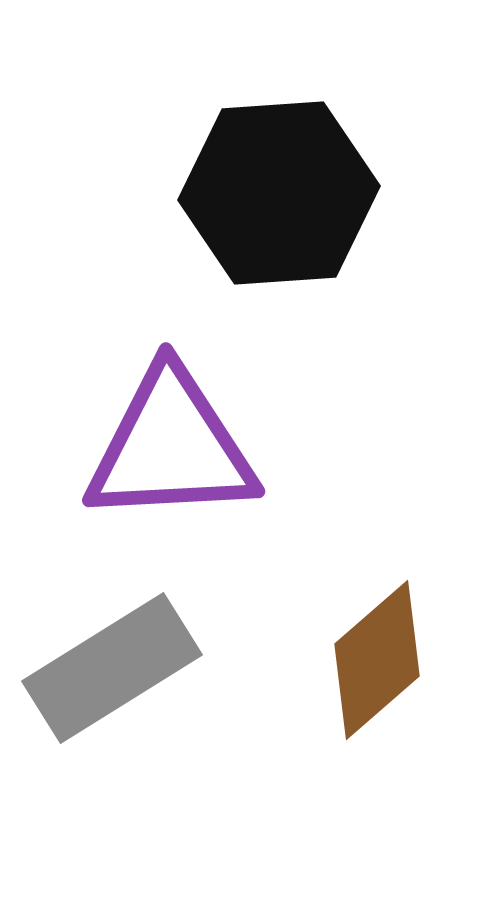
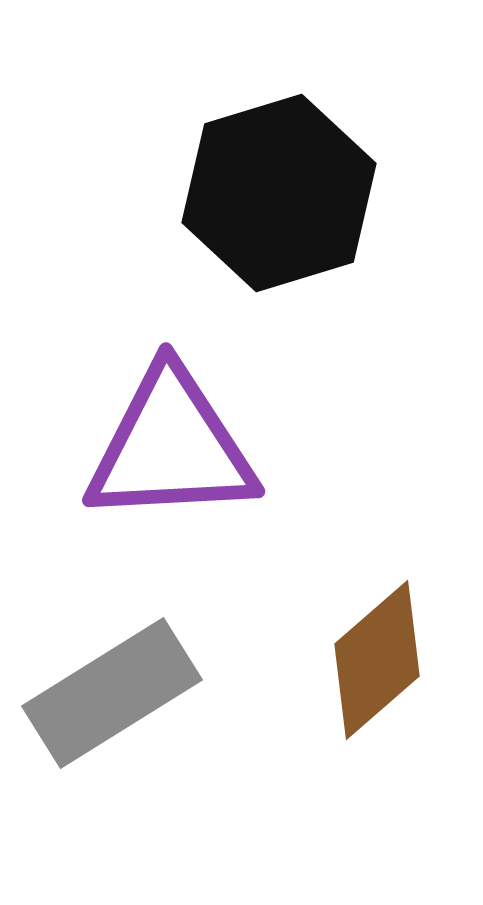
black hexagon: rotated 13 degrees counterclockwise
gray rectangle: moved 25 px down
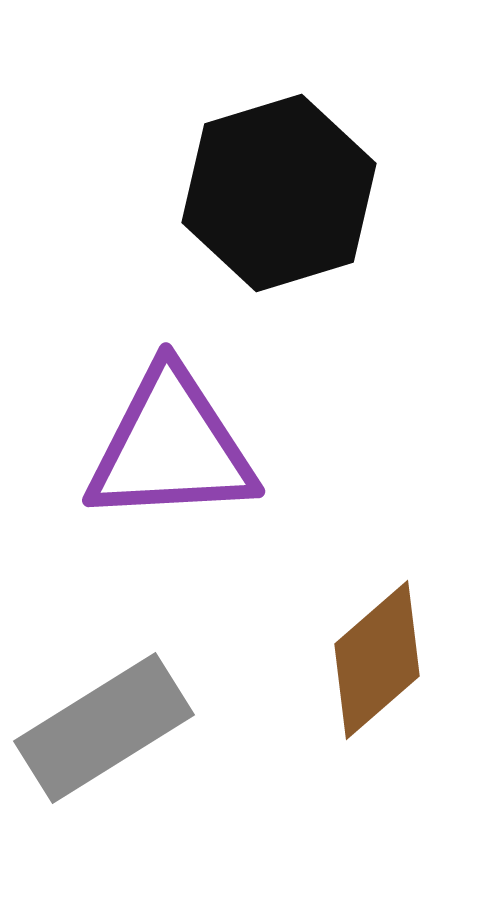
gray rectangle: moved 8 px left, 35 px down
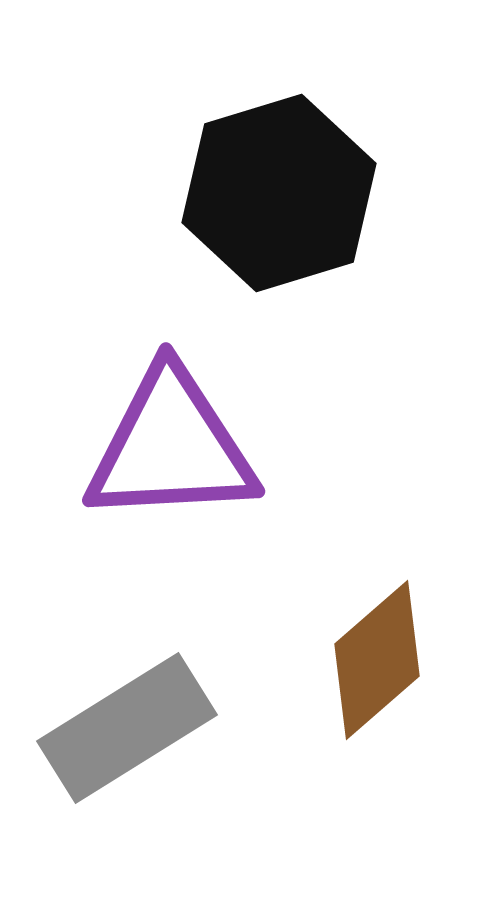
gray rectangle: moved 23 px right
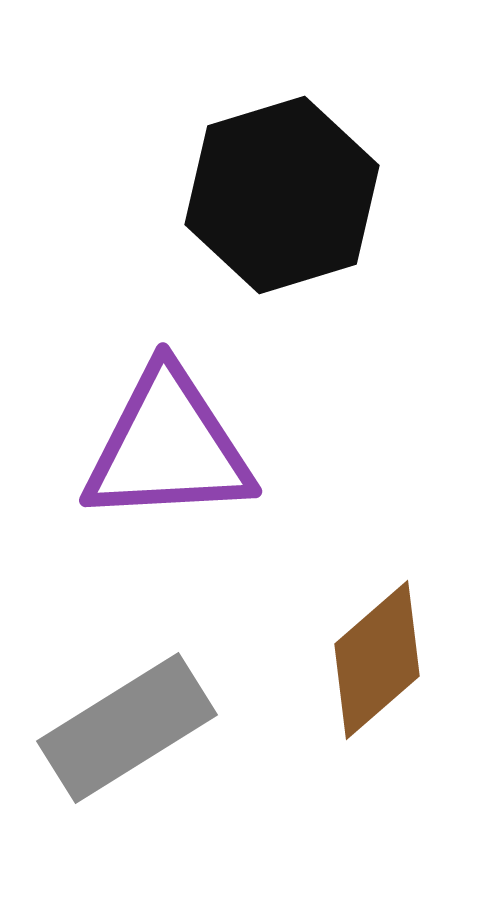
black hexagon: moved 3 px right, 2 px down
purple triangle: moved 3 px left
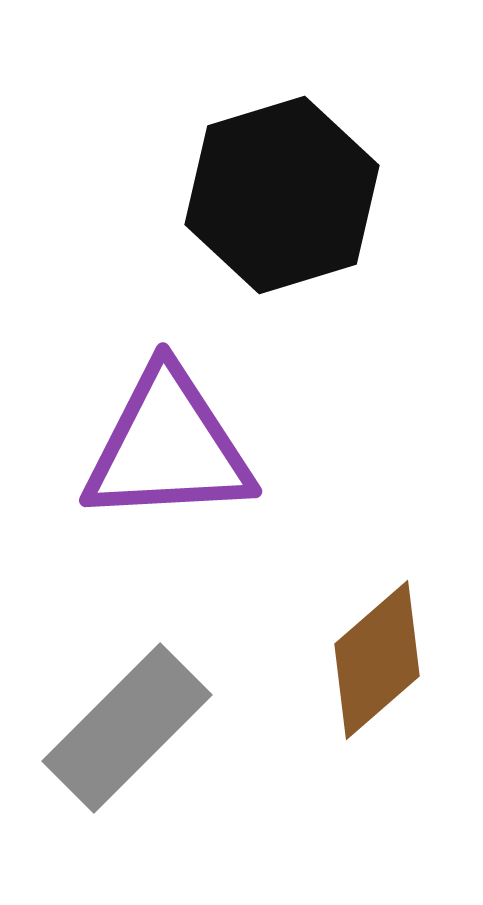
gray rectangle: rotated 13 degrees counterclockwise
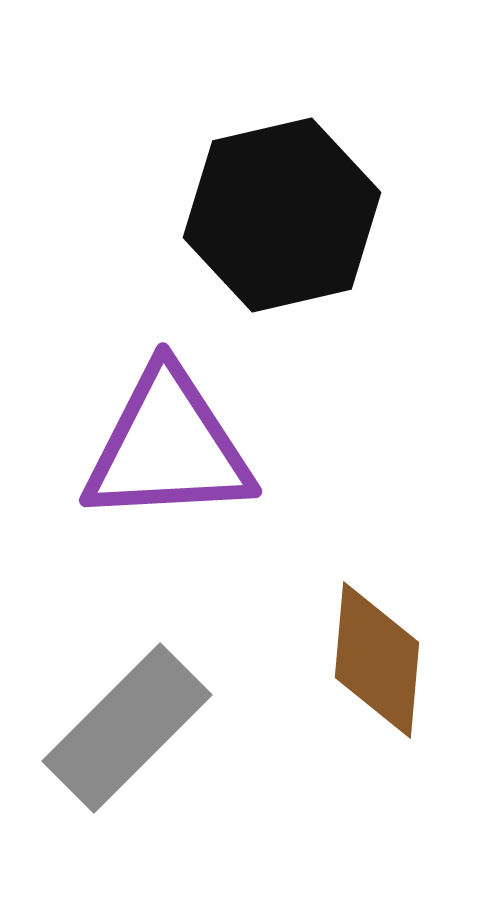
black hexagon: moved 20 px down; rotated 4 degrees clockwise
brown diamond: rotated 44 degrees counterclockwise
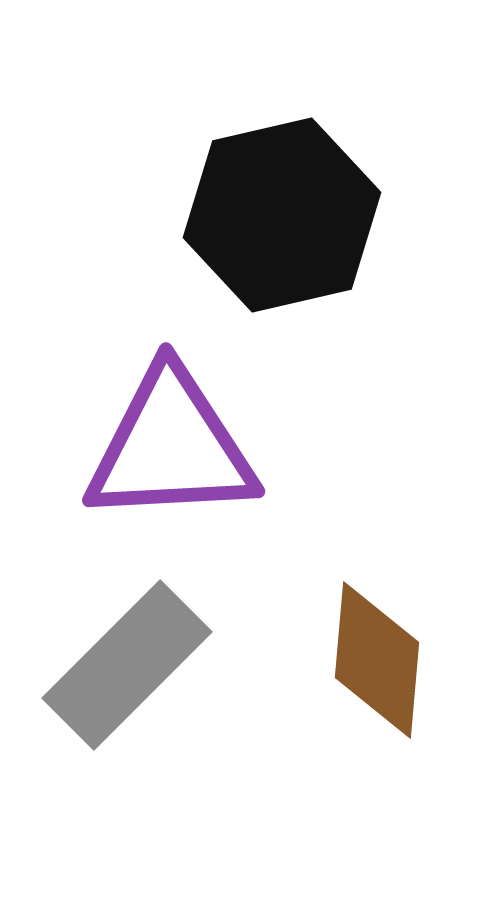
purple triangle: moved 3 px right
gray rectangle: moved 63 px up
